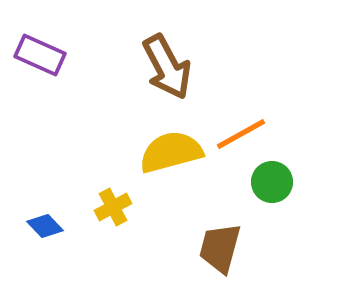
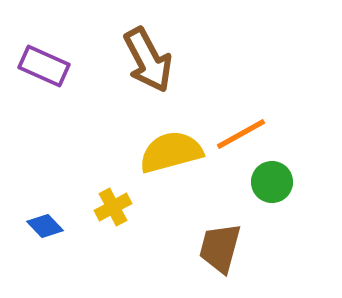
purple rectangle: moved 4 px right, 11 px down
brown arrow: moved 19 px left, 7 px up
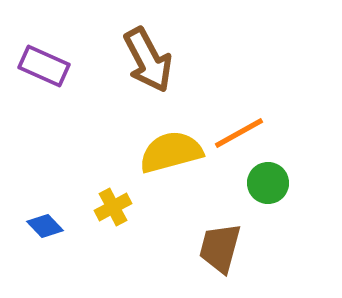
orange line: moved 2 px left, 1 px up
green circle: moved 4 px left, 1 px down
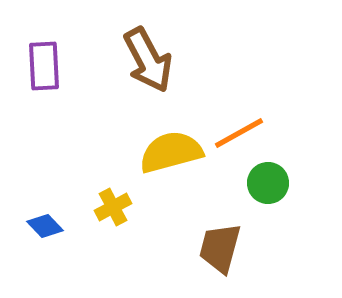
purple rectangle: rotated 63 degrees clockwise
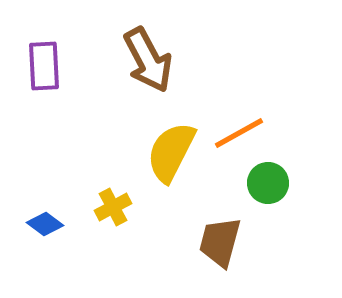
yellow semicircle: rotated 48 degrees counterclockwise
blue diamond: moved 2 px up; rotated 9 degrees counterclockwise
brown trapezoid: moved 6 px up
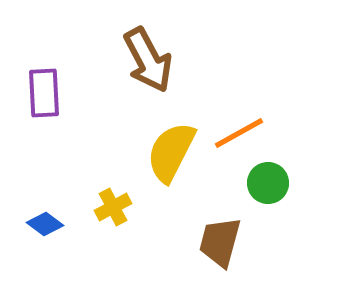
purple rectangle: moved 27 px down
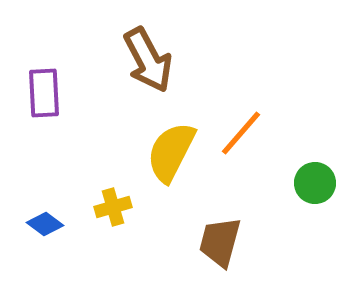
orange line: moved 2 px right; rotated 20 degrees counterclockwise
green circle: moved 47 px right
yellow cross: rotated 12 degrees clockwise
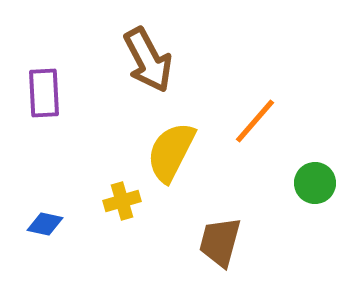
orange line: moved 14 px right, 12 px up
yellow cross: moved 9 px right, 6 px up
blue diamond: rotated 24 degrees counterclockwise
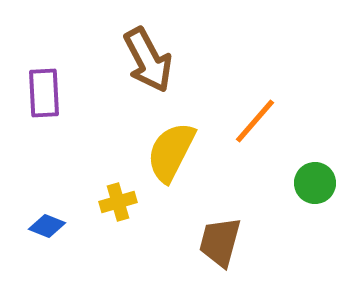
yellow cross: moved 4 px left, 1 px down
blue diamond: moved 2 px right, 2 px down; rotated 9 degrees clockwise
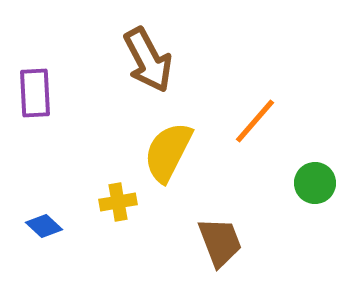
purple rectangle: moved 9 px left
yellow semicircle: moved 3 px left
yellow cross: rotated 6 degrees clockwise
blue diamond: moved 3 px left; rotated 21 degrees clockwise
brown trapezoid: rotated 144 degrees clockwise
